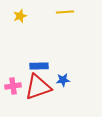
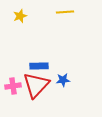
red triangle: moved 2 px left, 2 px up; rotated 28 degrees counterclockwise
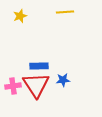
red triangle: rotated 16 degrees counterclockwise
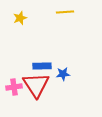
yellow star: moved 2 px down
blue rectangle: moved 3 px right
blue star: moved 6 px up
pink cross: moved 1 px right, 1 px down
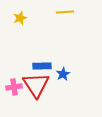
blue star: rotated 24 degrees counterclockwise
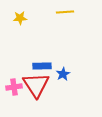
yellow star: rotated 16 degrees clockwise
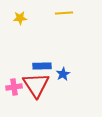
yellow line: moved 1 px left, 1 px down
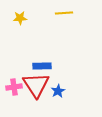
blue star: moved 5 px left, 17 px down
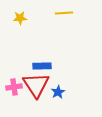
blue star: moved 1 px down
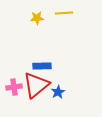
yellow star: moved 17 px right
red triangle: rotated 24 degrees clockwise
